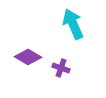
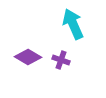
purple cross: moved 8 px up
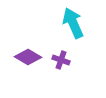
cyan arrow: moved 1 px up
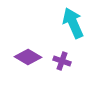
purple cross: moved 1 px right, 1 px down
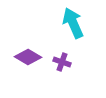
purple cross: moved 1 px down
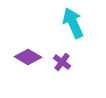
purple cross: rotated 18 degrees clockwise
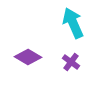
purple cross: moved 9 px right
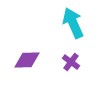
purple diamond: moved 1 px left, 3 px down; rotated 32 degrees counterclockwise
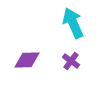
purple cross: moved 1 px up
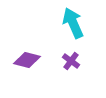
purple diamond: rotated 16 degrees clockwise
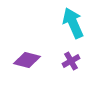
purple cross: rotated 24 degrees clockwise
